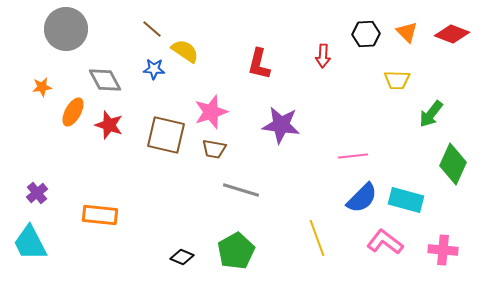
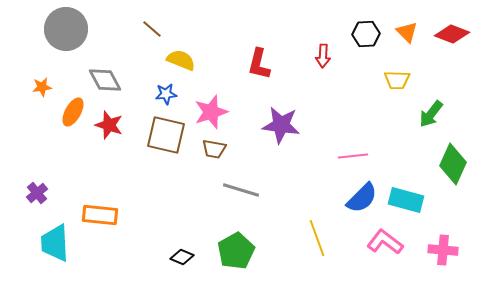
yellow semicircle: moved 4 px left, 9 px down; rotated 12 degrees counterclockwise
blue star: moved 12 px right, 25 px down; rotated 10 degrees counterclockwise
cyan trapezoid: moved 25 px right; rotated 24 degrees clockwise
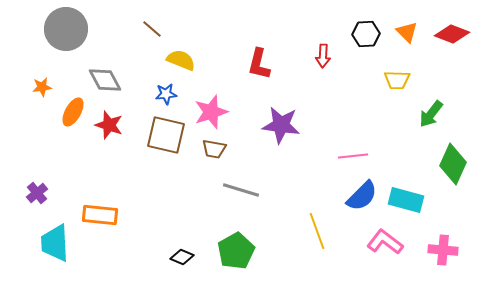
blue semicircle: moved 2 px up
yellow line: moved 7 px up
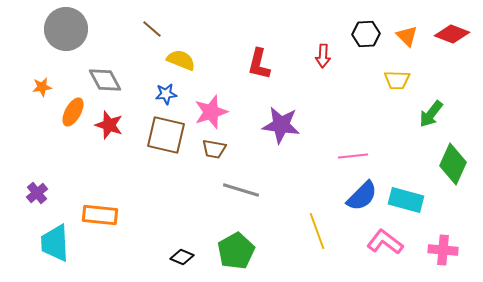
orange triangle: moved 4 px down
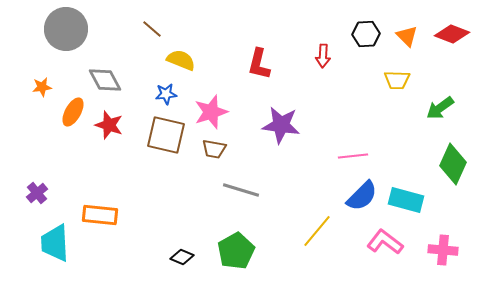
green arrow: moved 9 px right, 6 px up; rotated 16 degrees clockwise
yellow line: rotated 60 degrees clockwise
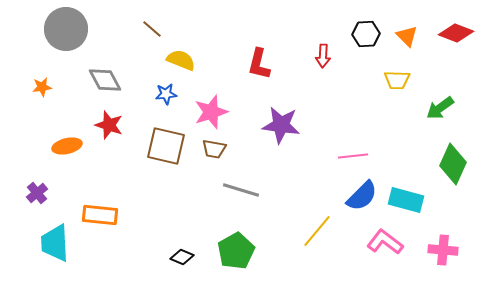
red diamond: moved 4 px right, 1 px up
orange ellipse: moved 6 px left, 34 px down; rotated 48 degrees clockwise
brown square: moved 11 px down
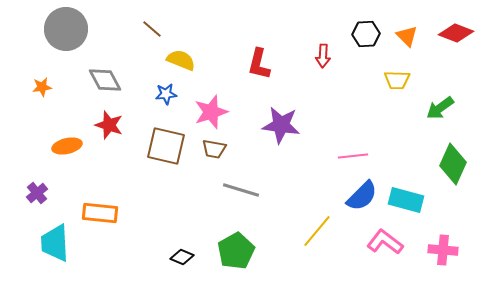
orange rectangle: moved 2 px up
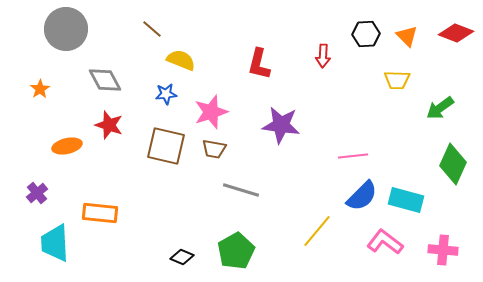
orange star: moved 2 px left, 2 px down; rotated 24 degrees counterclockwise
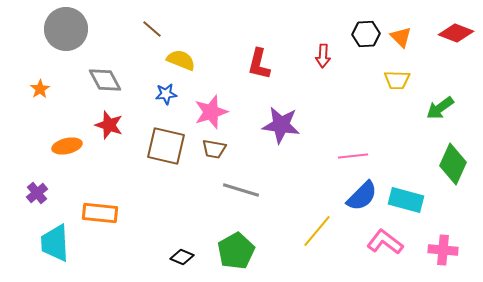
orange triangle: moved 6 px left, 1 px down
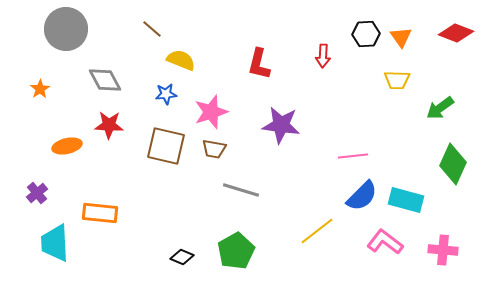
orange triangle: rotated 10 degrees clockwise
red star: rotated 16 degrees counterclockwise
yellow line: rotated 12 degrees clockwise
